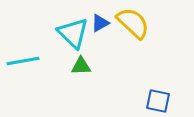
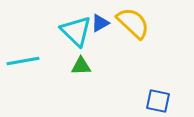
cyan triangle: moved 3 px right, 2 px up
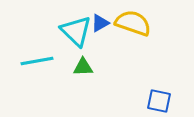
yellow semicircle: rotated 24 degrees counterclockwise
cyan line: moved 14 px right
green triangle: moved 2 px right, 1 px down
blue square: moved 1 px right
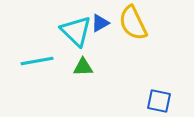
yellow semicircle: rotated 135 degrees counterclockwise
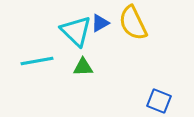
blue square: rotated 10 degrees clockwise
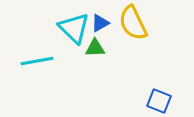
cyan triangle: moved 2 px left, 3 px up
green triangle: moved 12 px right, 19 px up
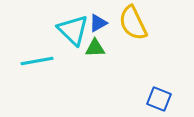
blue triangle: moved 2 px left
cyan triangle: moved 1 px left, 2 px down
blue square: moved 2 px up
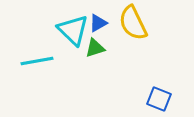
green triangle: rotated 15 degrees counterclockwise
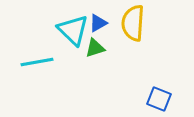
yellow semicircle: rotated 30 degrees clockwise
cyan line: moved 1 px down
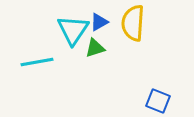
blue triangle: moved 1 px right, 1 px up
cyan triangle: rotated 20 degrees clockwise
blue square: moved 1 px left, 2 px down
